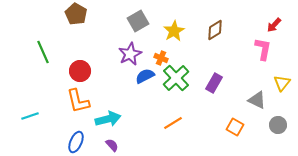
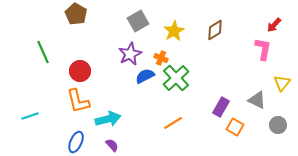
purple rectangle: moved 7 px right, 24 px down
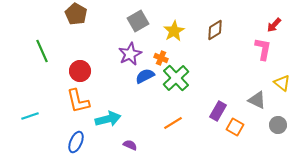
green line: moved 1 px left, 1 px up
yellow triangle: rotated 30 degrees counterclockwise
purple rectangle: moved 3 px left, 4 px down
purple semicircle: moved 18 px right; rotated 24 degrees counterclockwise
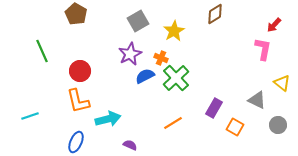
brown diamond: moved 16 px up
purple rectangle: moved 4 px left, 3 px up
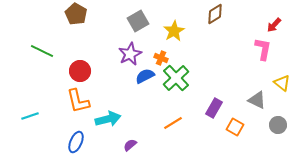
green line: rotated 40 degrees counterclockwise
purple semicircle: rotated 64 degrees counterclockwise
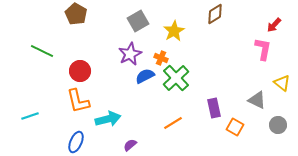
purple rectangle: rotated 42 degrees counterclockwise
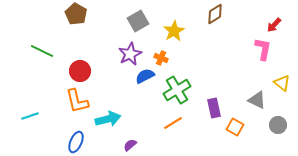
green cross: moved 1 px right, 12 px down; rotated 12 degrees clockwise
orange L-shape: moved 1 px left
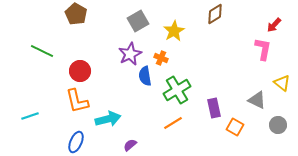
blue semicircle: rotated 72 degrees counterclockwise
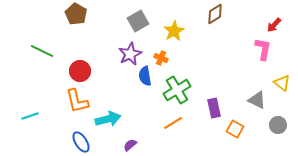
orange square: moved 2 px down
blue ellipse: moved 5 px right; rotated 55 degrees counterclockwise
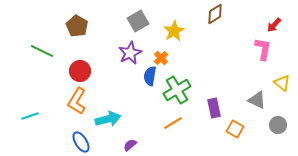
brown pentagon: moved 1 px right, 12 px down
purple star: moved 1 px up
orange cross: rotated 24 degrees clockwise
blue semicircle: moved 5 px right; rotated 18 degrees clockwise
orange L-shape: rotated 44 degrees clockwise
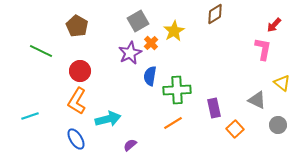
green line: moved 1 px left
orange cross: moved 10 px left, 15 px up
green cross: rotated 28 degrees clockwise
orange square: rotated 18 degrees clockwise
blue ellipse: moved 5 px left, 3 px up
